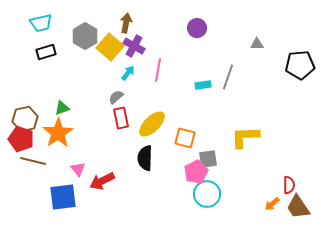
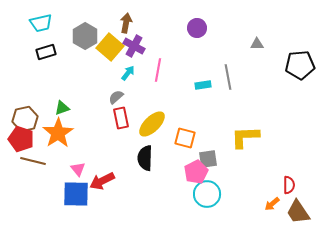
gray line: rotated 30 degrees counterclockwise
blue square: moved 13 px right, 3 px up; rotated 8 degrees clockwise
brown trapezoid: moved 5 px down
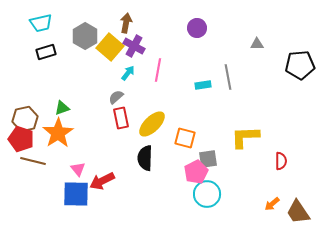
red semicircle: moved 8 px left, 24 px up
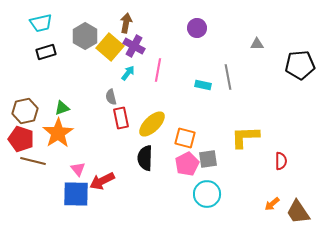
cyan rectangle: rotated 21 degrees clockwise
gray semicircle: moved 5 px left; rotated 63 degrees counterclockwise
brown hexagon: moved 8 px up
pink pentagon: moved 9 px left, 8 px up
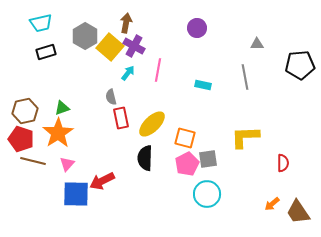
gray line: moved 17 px right
red semicircle: moved 2 px right, 2 px down
pink triangle: moved 11 px left, 5 px up; rotated 21 degrees clockwise
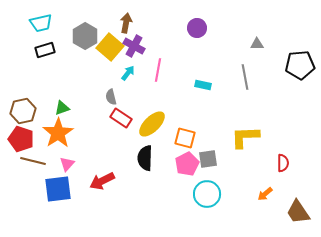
black rectangle: moved 1 px left, 2 px up
brown hexagon: moved 2 px left
red rectangle: rotated 45 degrees counterclockwise
blue square: moved 18 px left, 5 px up; rotated 8 degrees counterclockwise
orange arrow: moved 7 px left, 10 px up
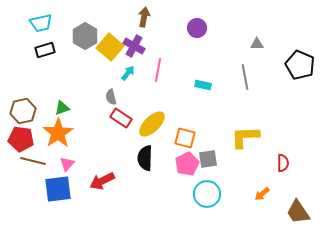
brown arrow: moved 18 px right, 6 px up
black pentagon: rotated 28 degrees clockwise
red pentagon: rotated 10 degrees counterclockwise
orange arrow: moved 3 px left
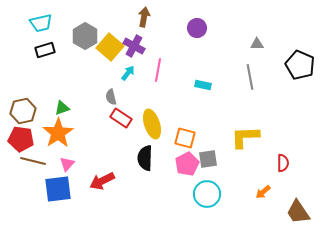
gray line: moved 5 px right
yellow ellipse: rotated 64 degrees counterclockwise
orange arrow: moved 1 px right, 2 px up
